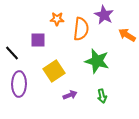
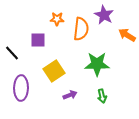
green star: moved 3 px down; rotated 15 degrees counterclockwise
purple ellipse: moved 2 px right, 4 px down
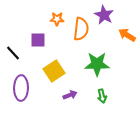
black line: moved 1 px right
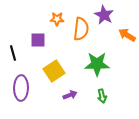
black line: rotated 28 degrees clockwise
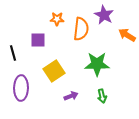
purple arrow: moved 1 px right, 1 px down
